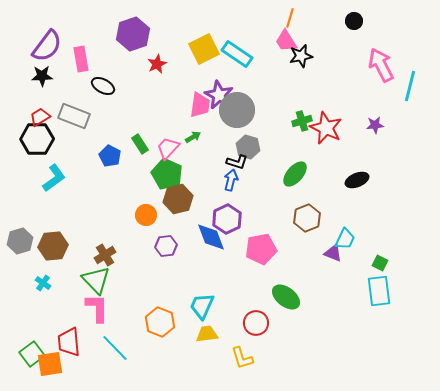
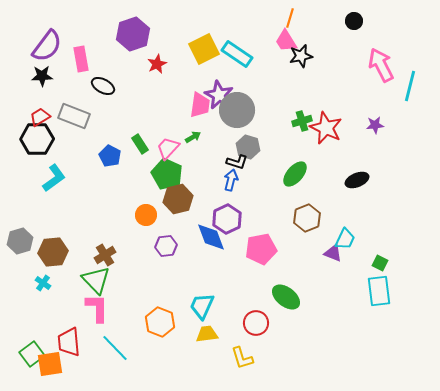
brown hexagon at (53, 246): moved 6 px down
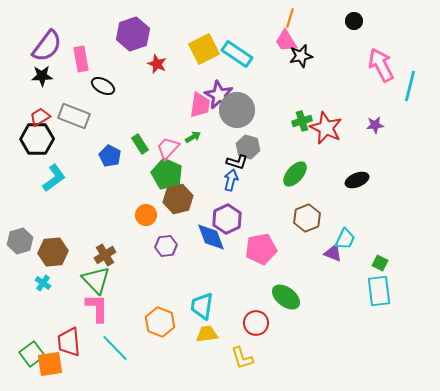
red star at (157, 64): rotated 24 degrees counterclockwise
cyan trapezoid at (202, 306): rotated 16 degrees counterclockwise
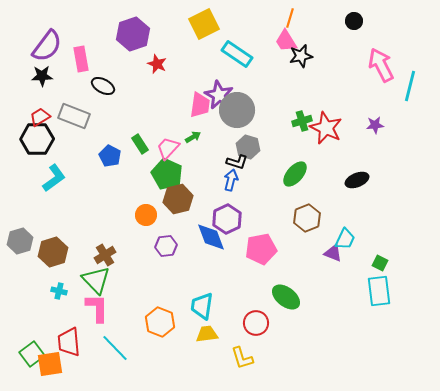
yellow square at (204, 49): moved 25 px up
brown hexagon at (53, 252): rotated 12 degrees counterclockwise
cyan cross at (43, 283): moved 16 px right, 8 px down; rotated 21 degrees counterclockwise
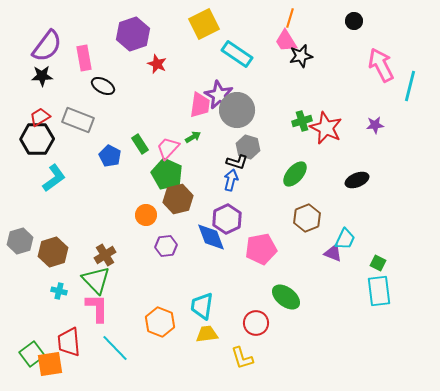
pink rectangle at (81, 59): moved 3 px right, 1 px up
gray rectangle at (74, 116): moved 4 px right, 4 px down
green square at (380, 263): moved 2 px left
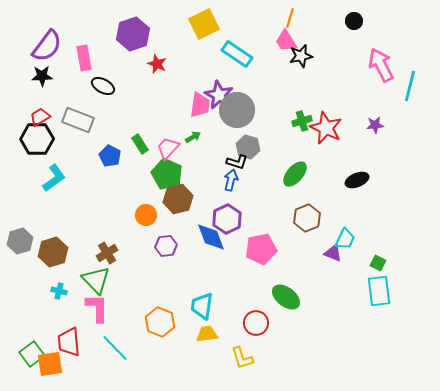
brown cross at (105, 255): moved 2 px right, 2 px up
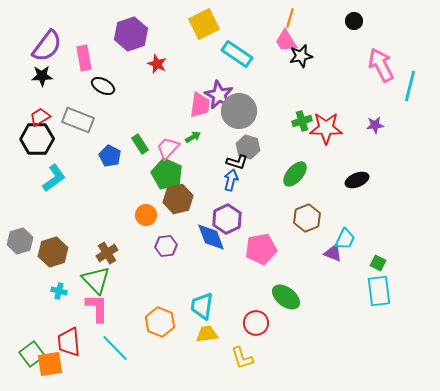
purple hexagon at (133, 34): moved 2 px left
gray circle at (237, 110): moved 2 px right, 1 px down
red star at (326, 128): rotated 24 degrees counterclockwise
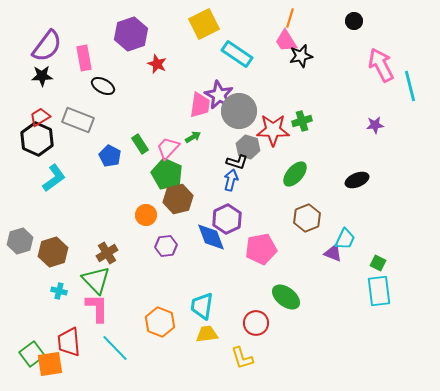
cyan line at (410, 86): rotated 28 degrees counterclockwise
red star at (326, 128): moved 53 px left, 2 px down
black hexagon at (37, 139): rotated 24 degrees clockwise
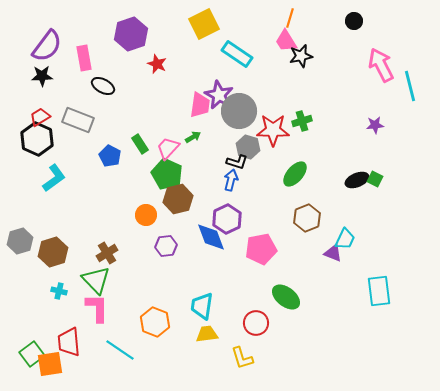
green square at (378, 263): moved 3 px left, 84 px up
orange hexagon at (160, 322): moved 5 px left
cyan line at (115, 348): moved 5 px right, 2 px down; rotated 12 degrees counterclockwise
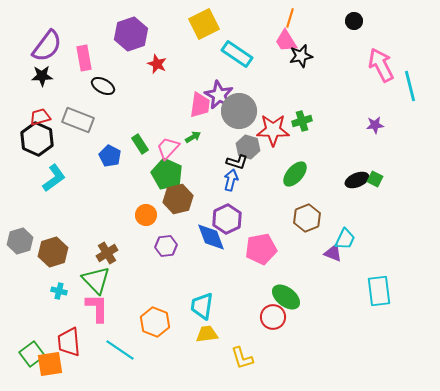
red trapezoid at (40, 117): rotated 15 degrees clockwise
red circle at (256, 323): moved 17 px right, 6 px up
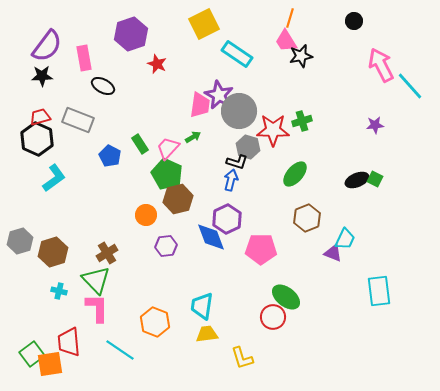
cyan line at (410, 86): rotated 28 degrees counterclockwise
pink pentagon at (261, 249): rotated 12 degrees clockwise
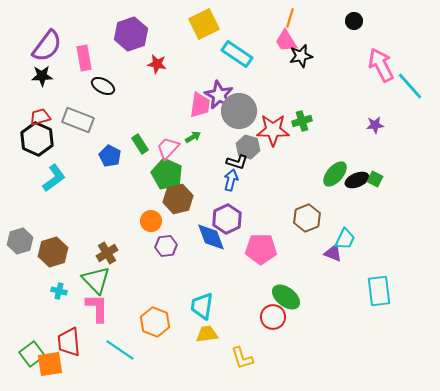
red star at (157, 64): rotated 12 degrees counterclockwise
green ellipse at (295, 174): moved 40 px right
orange circle at (146, 215): moved 5 px right, 6 px down
